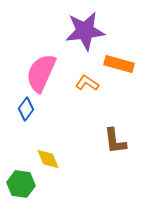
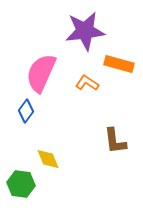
blue diamond: moved 2 px down
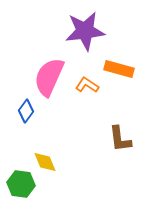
orange rectangle: moved 5 px down
pink semicircle: moved 8 px right, 4 px down
orange L-shape: moved 2 px down
brown L-shape: moved 5 px right, 2 px up
yellow diamond: moved 3 px left, 3 px down
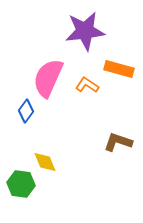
pink semicircle: moved 1 px left, 1 px down
brown L-shape: moved 2 px left, 3 px down; rotated 116 degrees clockwise
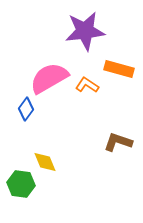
pink semicircle: moved 1 px right; rotated 36 degrees clockwise
blue diamond: moved 2 px up
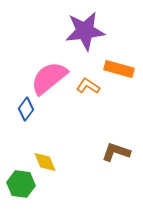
pink semicircle: rotated 9 degrees counterclockwise
orange L-shape: moved 1 px right, 1 px down
brown L-shape: moved 2 px left, 10 px down
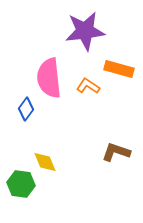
pink semicircle: rotated 57 degrees counterclockwise
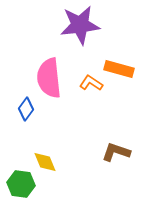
purple star: moved 5 px left, 6 px up
orange L-shape: moved 3 px right, 3 px up
